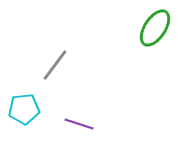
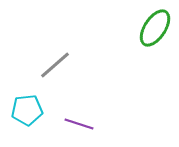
gray line: rotated 12 degrees clockwise
cyan pentagon: moved 3 px right, 1 px down
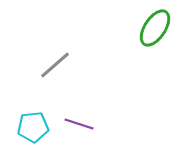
cyan pentagon: moved 6 px right, 17 px down
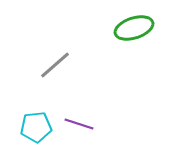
green ellipse: moved 21 px left; rotated 39 degrees clockwise
cyan pentagon: moved 3 px right
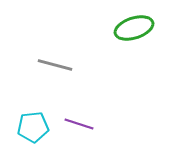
gray line: rotated 56 degrees clockwise
cyan pentagon: moved 3 px left
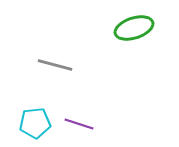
cyan pentagon: moved 2 px right, 4 px up
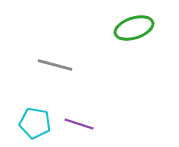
cyan pentagon: rotated 16 degrees clockwise
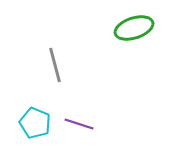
gray line: rotated 60 degrees clockwise
cyan pentagon: rotated 12 degrees clockwise
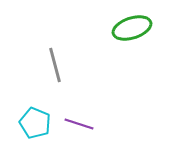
green ellipse: moved 2 px left
